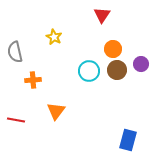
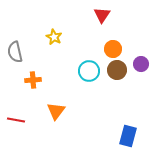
blue rectangle: moved 4 px up
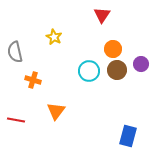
orange cross: rotated 21 degrees clockwise
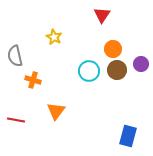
gray semicircle: moved 4 px down
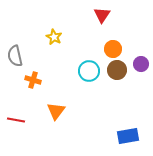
blue rectangle: rotated 65 degrees clockwise
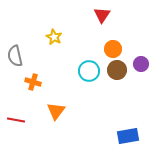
orange cross: moved 2 px down
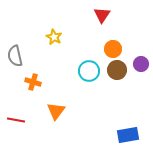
blue rectangle: moved 1 px up
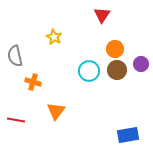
orange circle: moved 2 px right
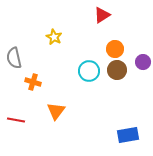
red triangle: rotated 24 degrees clockwise
gray semicircle: moved 1 px left, 2 px down
purple circle: moved 2 px right, 2 px up
